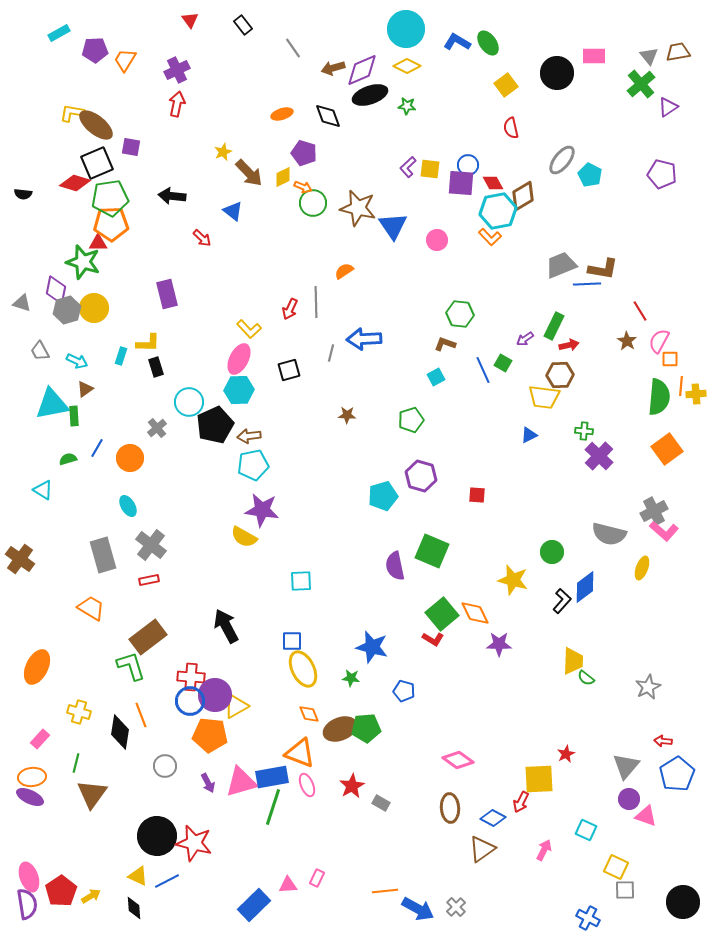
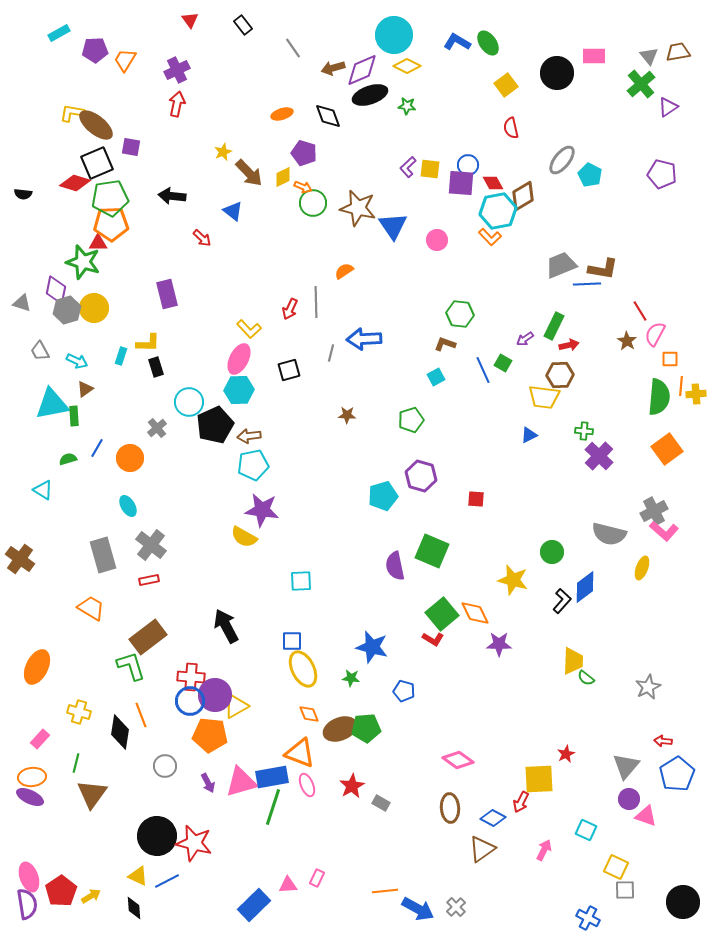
cyan circle at (406, 29): moved 12 px left, 6 px down
pink semicircle at (659, 341): moved 4 px left, 7 px up
red square at (477, 495): moved 1 px left, 4 px down
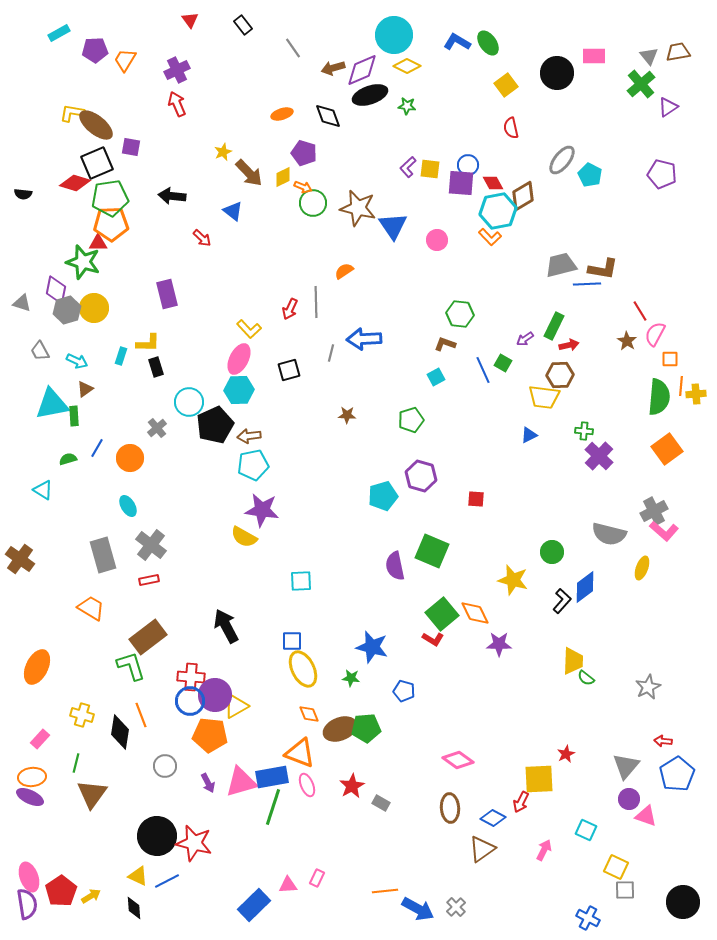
red arrow at (177, 104): rotated 35 degrees counterclockwise
gray trapezoid at (561, 265): rotated 8 degrees clockwise
yellow cross at (79, 712): moved 3 px right, 3 px down
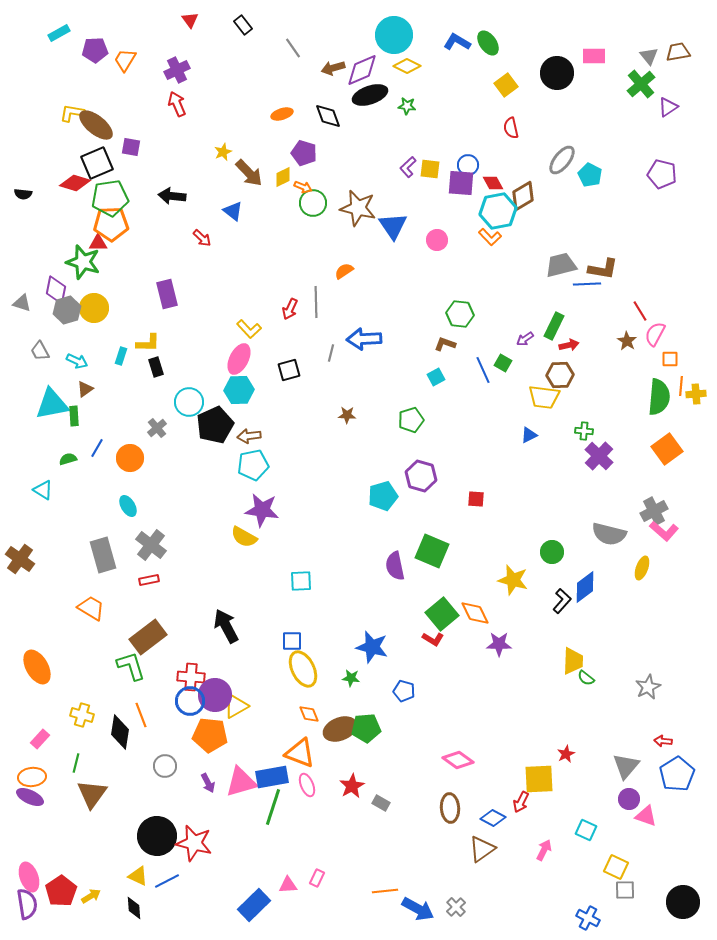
orange ellipse at (37, 667): rotated 56 degrees counterclockwise
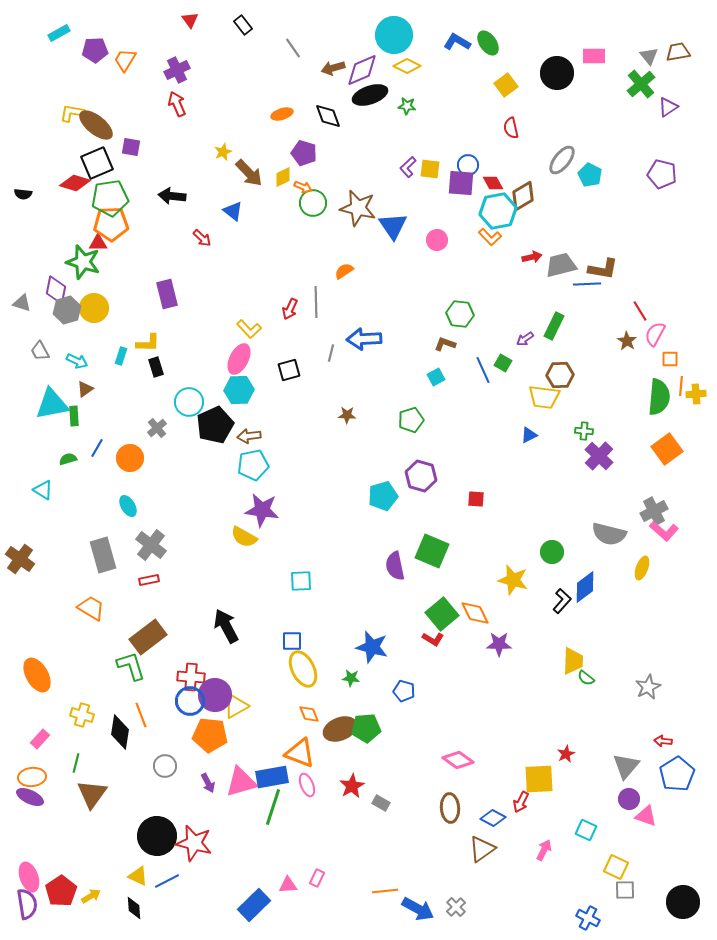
red arrow at (569, 345): moved 37 px left, 88 px up
orange ellipse at (37, 667): moved 8 px down
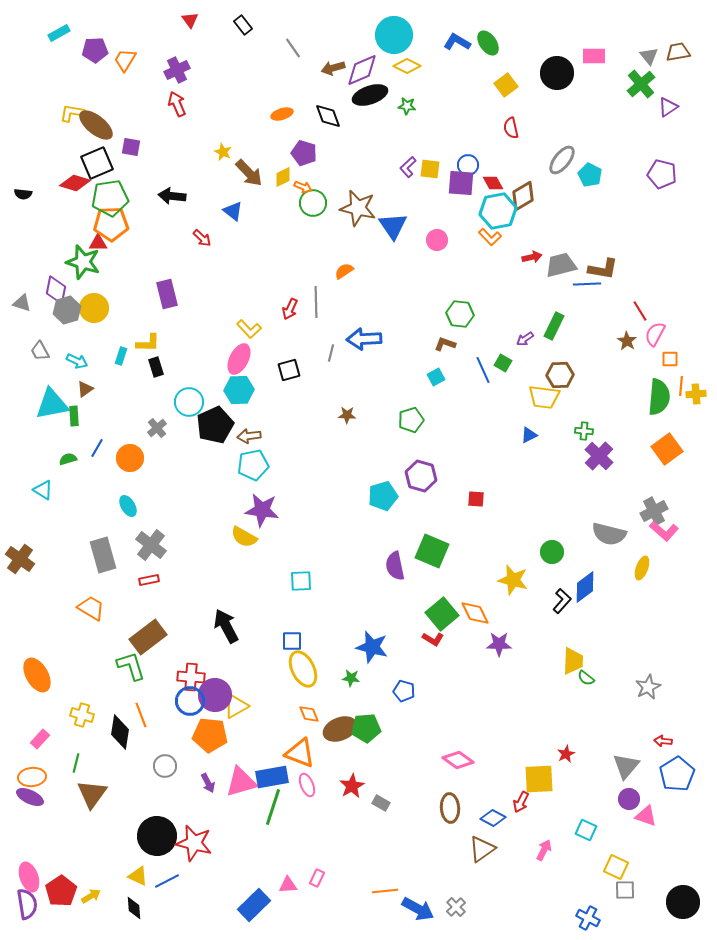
yellow star at (223, 152): rotated 24 degrees counterclockwise
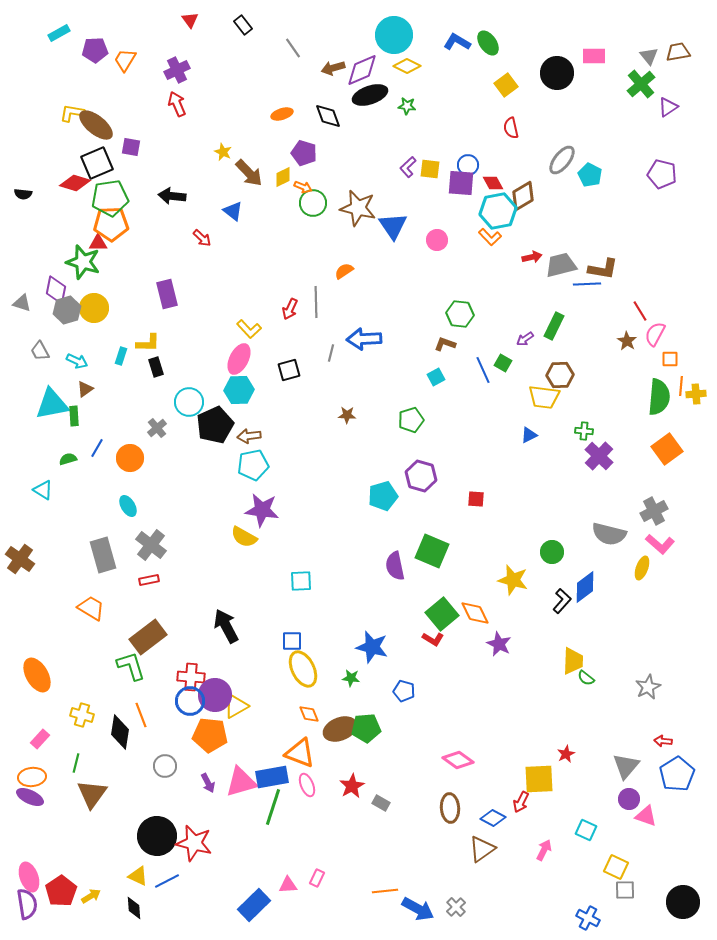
pink L-shape at (664, 531): moved 4 px left, 13 px down
purple star at (499, 644): rotated 25 degrees clockwise
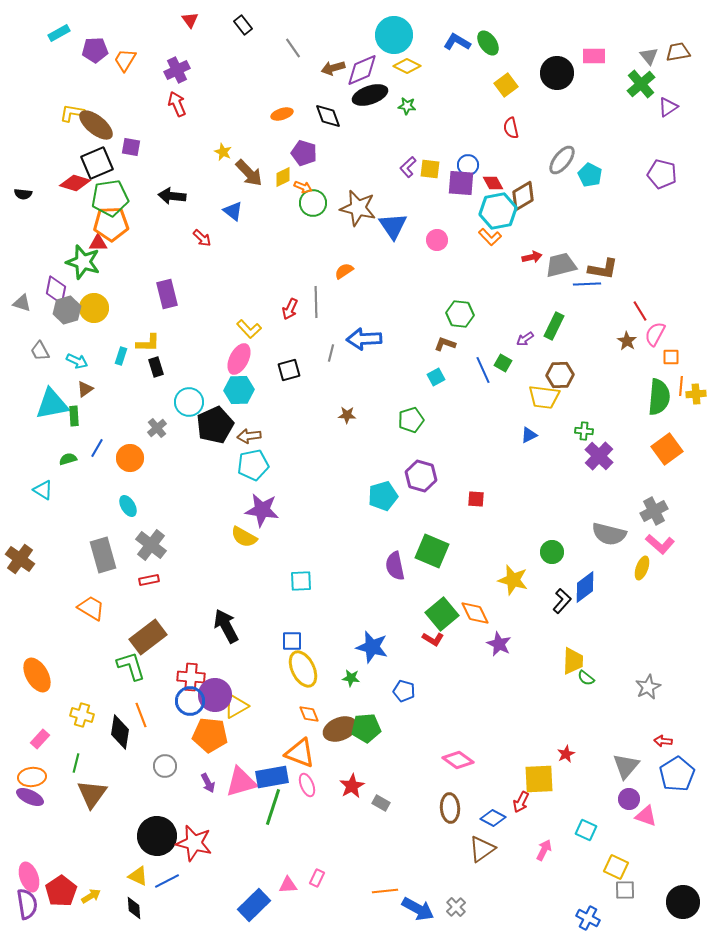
orange square at (670, 359): moved 1 px right, 2 px up
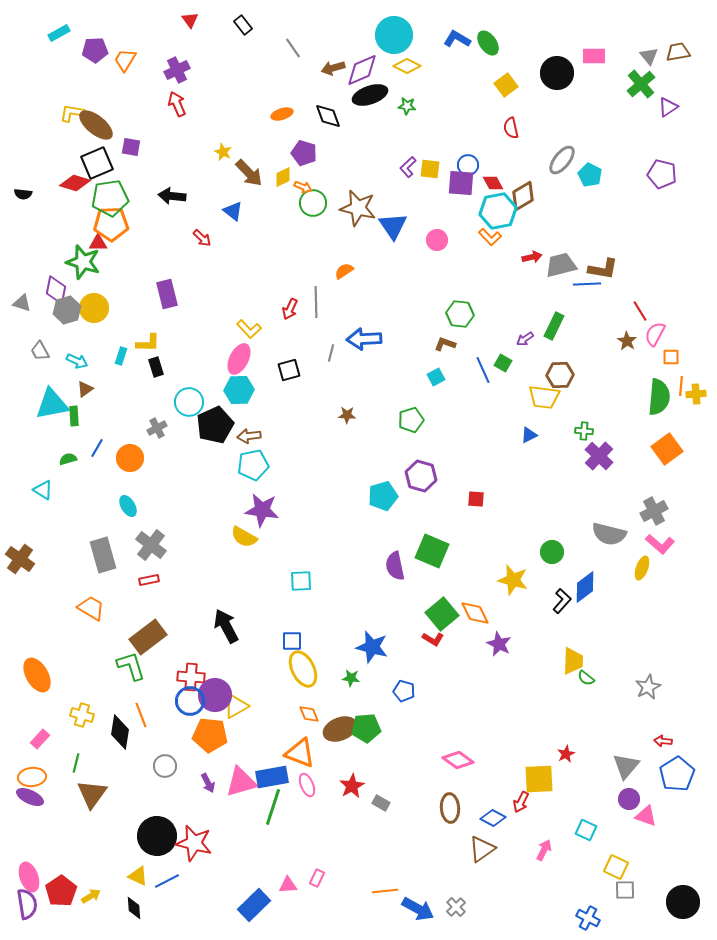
blue L-shape at (457, 42): moved 3 px up
gray cross at (157, 428): rotated 12 degrees clockwise
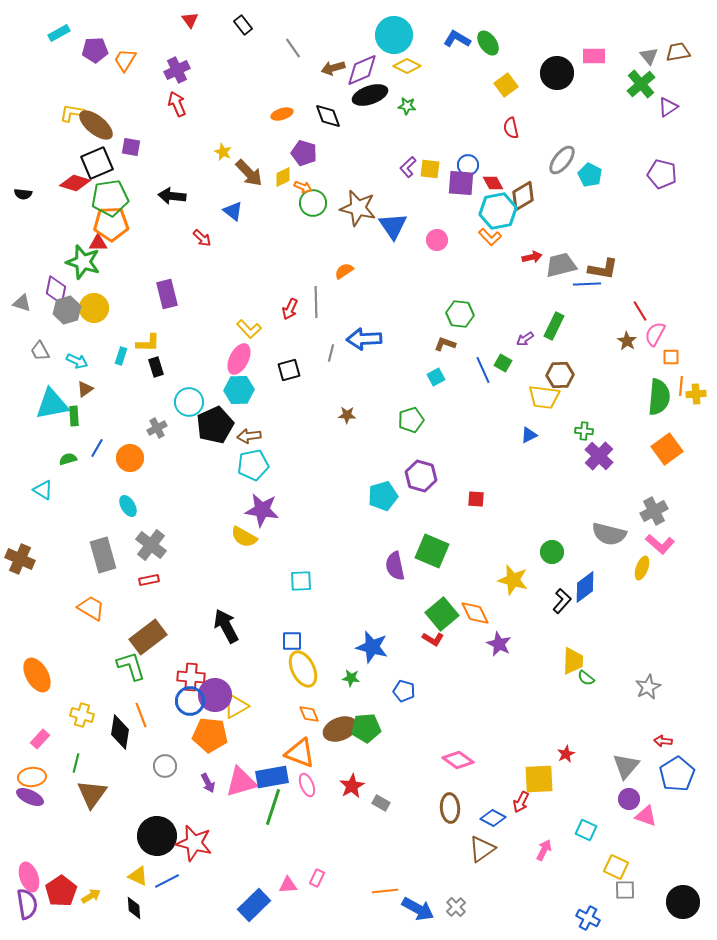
brown cross at (20, 559): rotated 12 degrees counterclockwise
